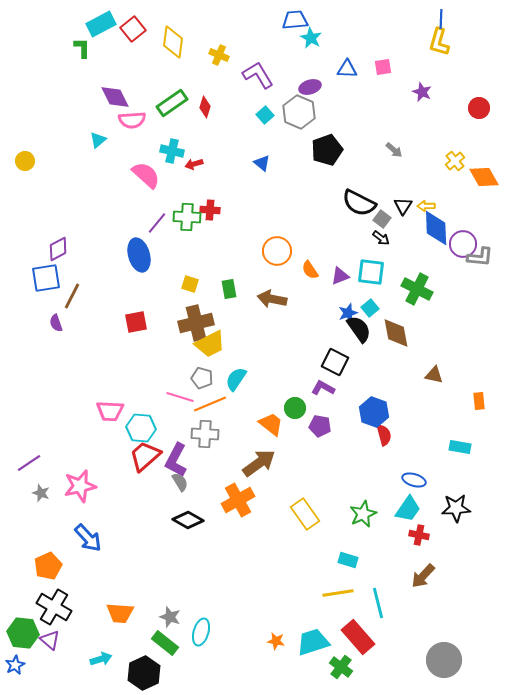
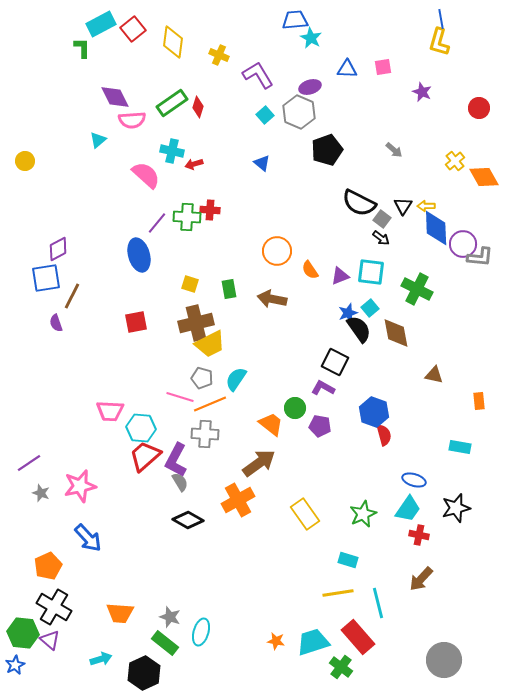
blue line at (441, 19): rotated 12 degrees counterclockwise
red diamond at (205, 107): moved 7 px left
black star at (456, 508): rotated 12 degrees counterclockwise
brown arrow at (423, 576): moved 2 px left, 3 px down
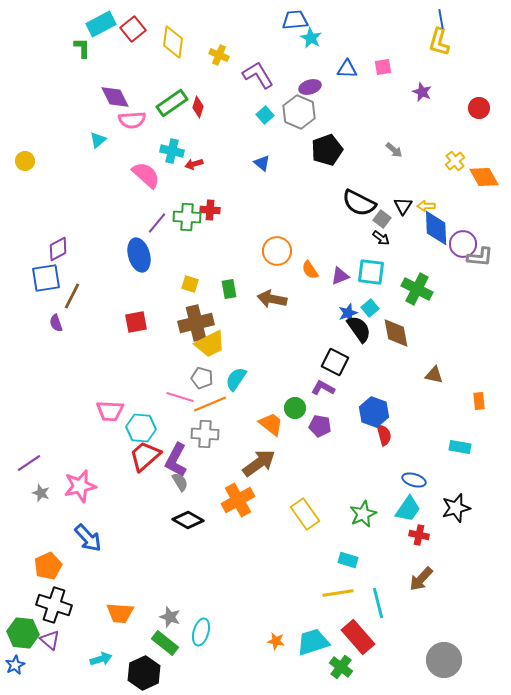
black cross at (54, 607): moved 2 px up; rotated 12 degrees counterclockwise
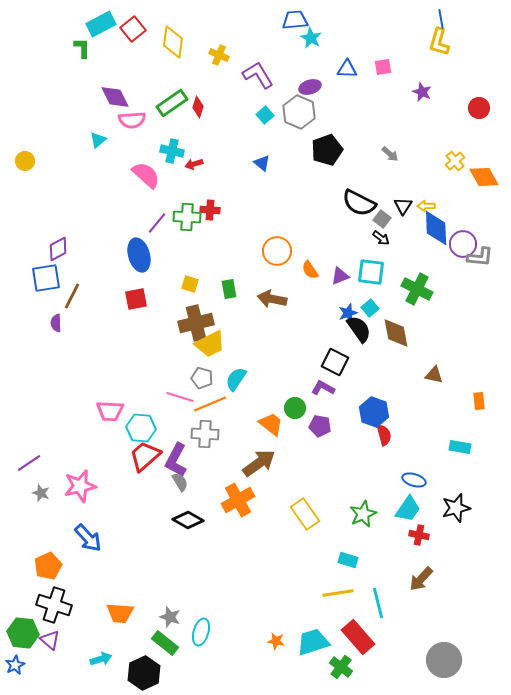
gray arrow at (394, 150): moved 4 px left, 4 px down
red square at (136, 322): moved 23 px up
purple semicircle at (56, 323): rotated 18 degrees clockwise
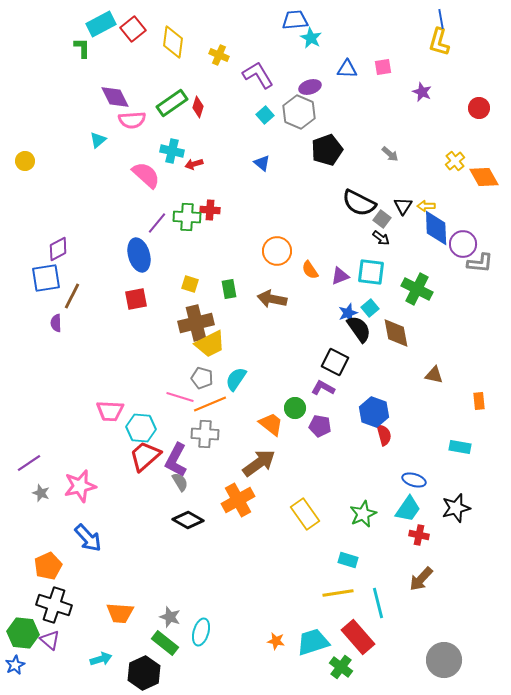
gray L-shape at (480, 257): moved 6 px down
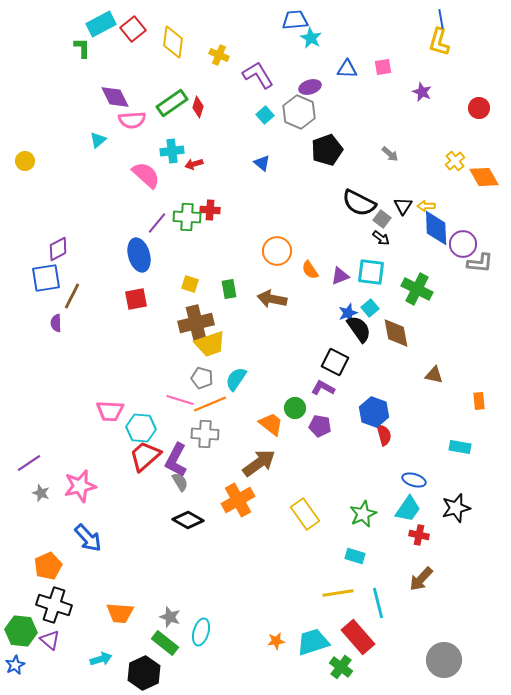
cyan cross at (172, 151): rotated 20 degrees counterclockwise
yellow trapezoid at (210, 344): rotated 8 degrees clockwise
pink line at (180, 397): moved 3 px down
cyan rectangle at (348, 560): moved 7 px right, 4 px up
green hexagon at (23, 633): moved 2 px left, 2 px up
orange star at (276, 641): rotated 18 degrees counterclockwise
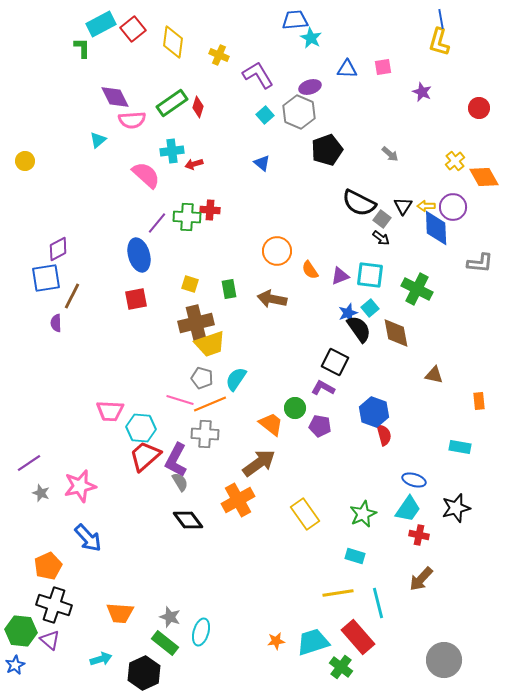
purple circle at (463, 244): moved 10 px left, 37 px up
cyan square at (371, 272): moved 1 px left, 3 px down
black diamond at (188, 520): rotated 24 degrees clockwise
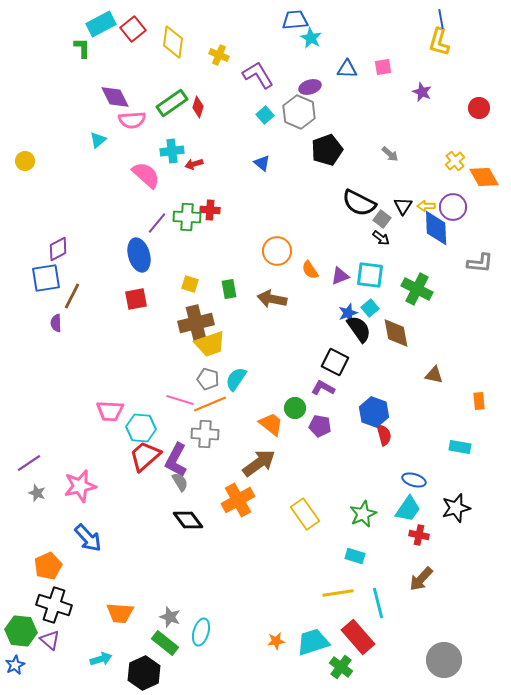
gray pentagon at (202, 378): moved 6 px right, 1 px down
gray star at (41, 493): moved 4 px left
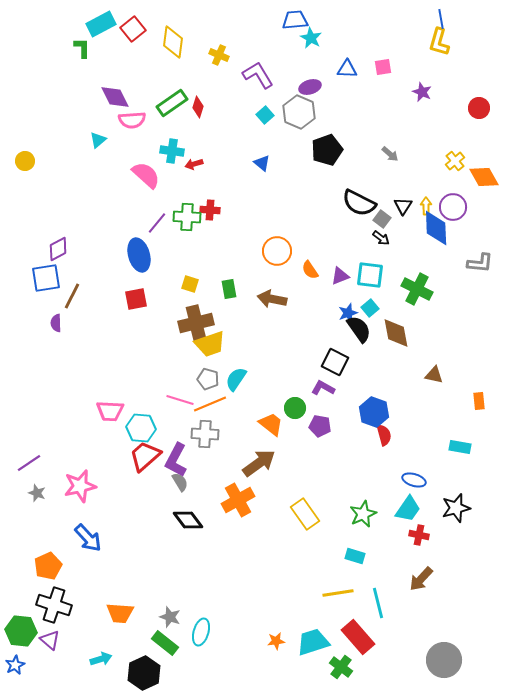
cyan cross at (172, 151): rotated 15 degrees clockwise
yellow arrow at (426, 206): rotated 90 degrees clockwise
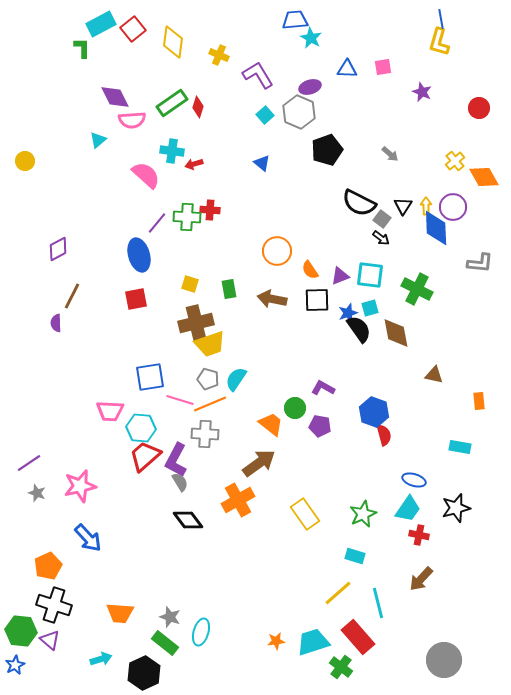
blue square at (46, 278): moved 104 px right, 99 px down
cyan square at (370, 308): rotated 24 degrees clockwise
black square at (335, 362): moved 18 px left, 62 px up; rotated 28 degrees counterclockwise
yellow line at (338, 593): rotated 32 degrees counterclockwise
